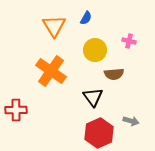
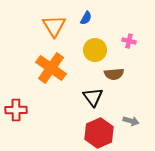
orange cross: moved 3 px up
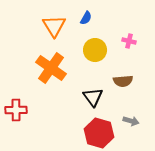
brown semicircle: moved 9 px right, 7 px down
red hexagon: rotated 20 degrees counterclockwise
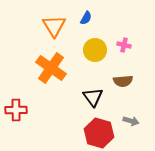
pink cross: moved 5 px left, 4 px down
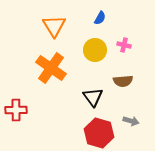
blue semicircle: moved 14 px right
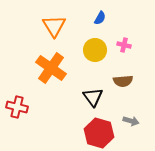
red cross: moved 1 px right, 3 px up; rotated 15 degrees clockwise
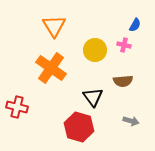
blue semicircle: moved 35 px right, 7 px down
red hexagon: moved 20 px left, 6 px up
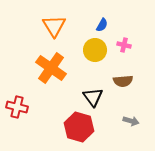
blue semicircle: moved 33 px left
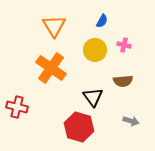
blue semicircle: moved 4 px up
